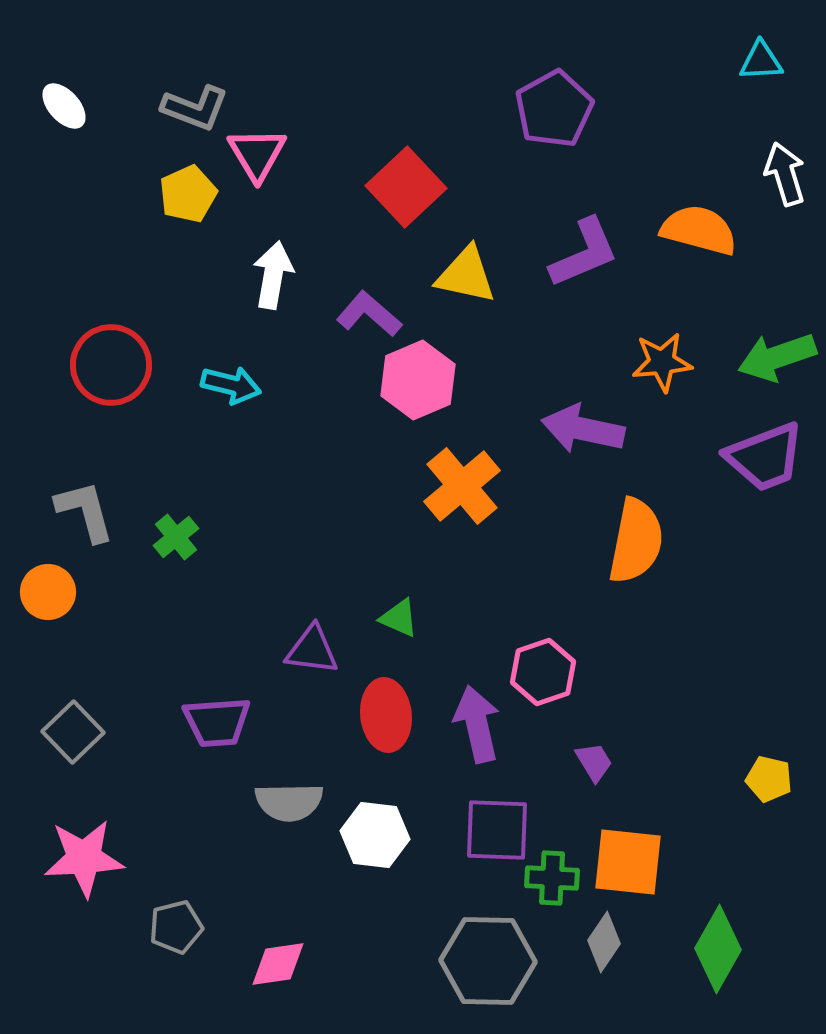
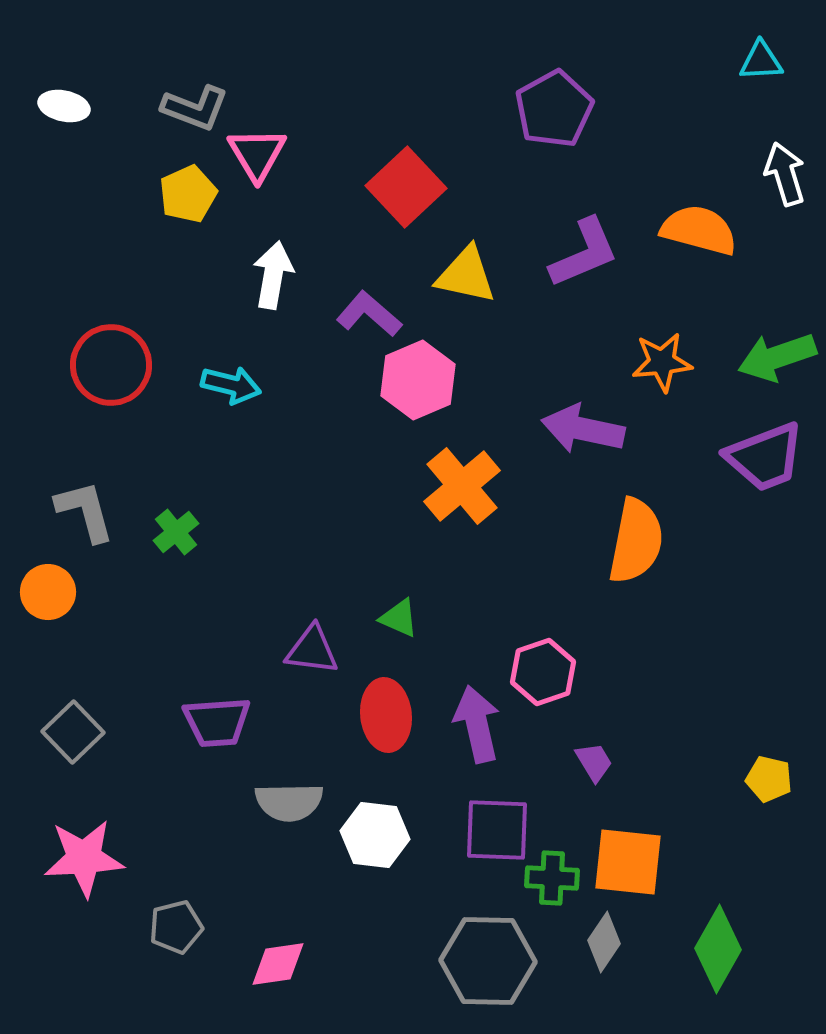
white ellipse at (64, 106): rotated 36 degrees counterclockwise
green cross at (176, 537): moved 5 px up
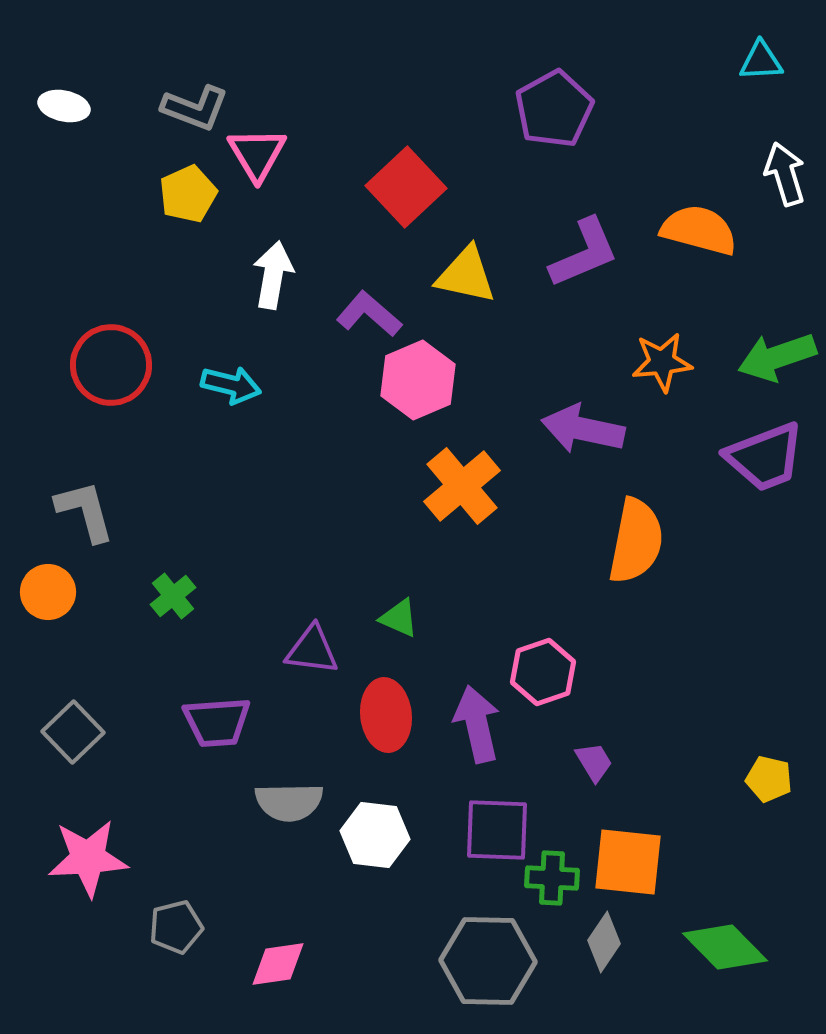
green cross at (176, 532): moved 3 px left, 64 px down
pink star at (84, 858): moved 4 px right
green diamond at (718, 949): moved 7 px right, 2 px up; rotated 74 degrees counterclockwise
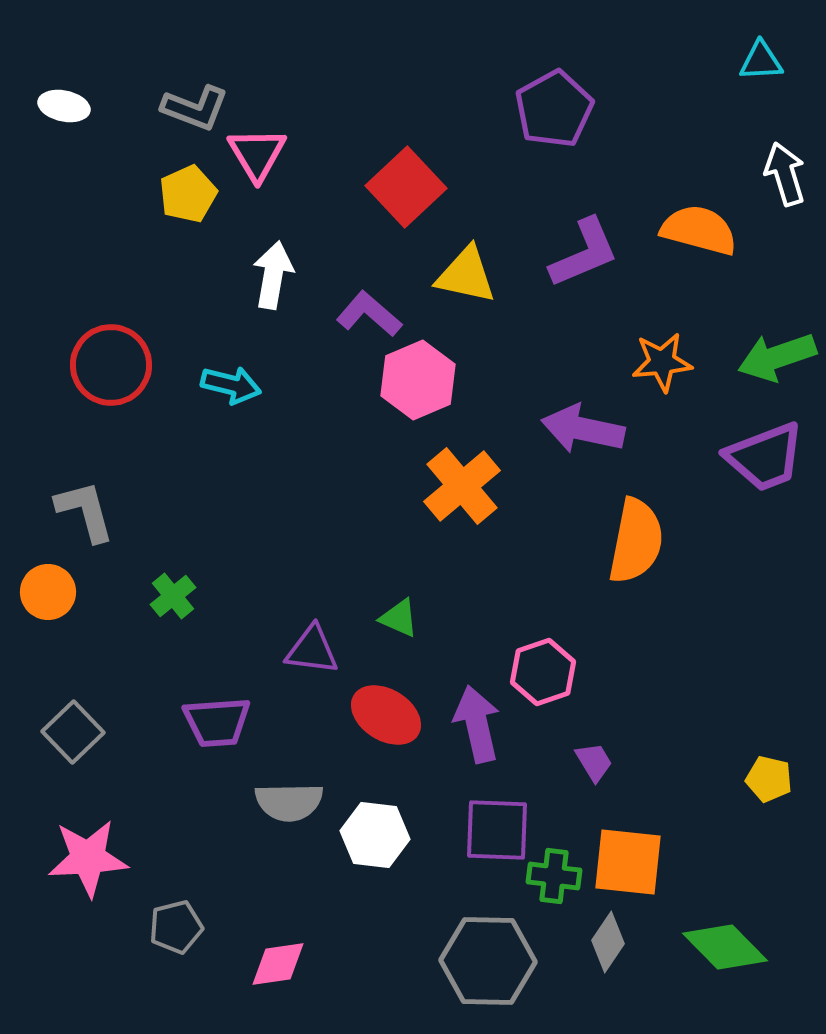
red ellipse at (386, 715): rotated 52 degrees counterclockwise
green cross at (552, 878): moved 2 px right, 2 px up; rotated 4 degrees clockwise
gray diamond at (604, 942): moved 4 px right
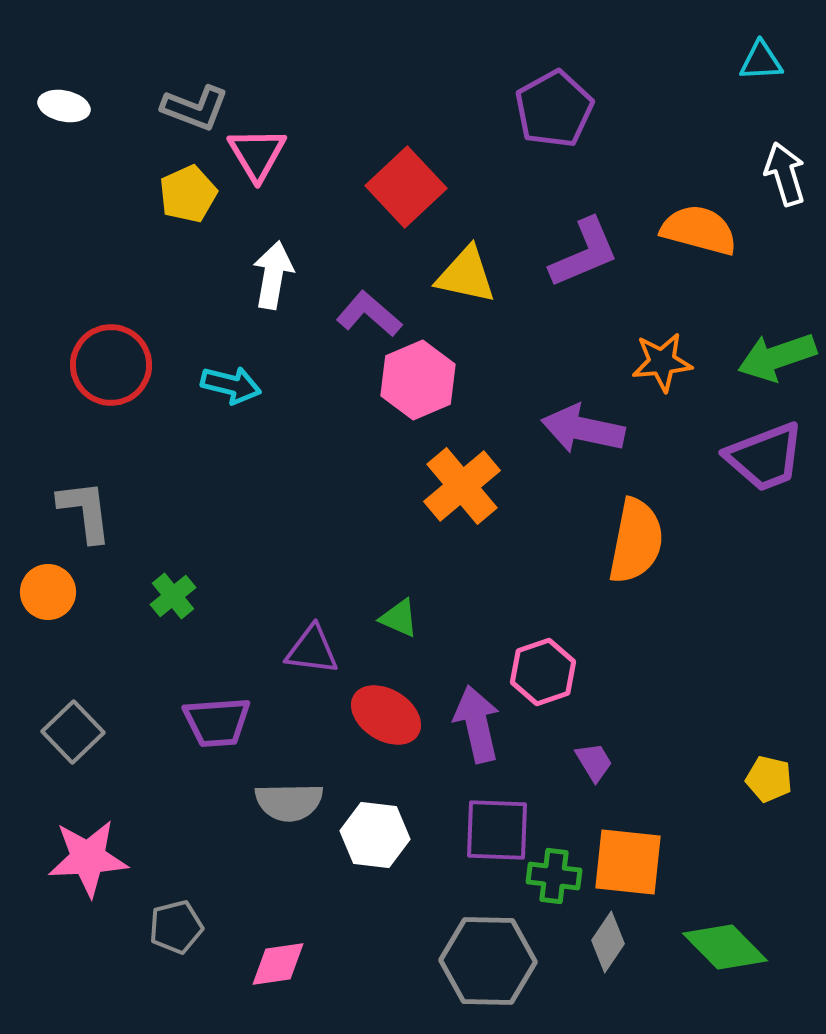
gray L-shape at (85, 511): rotated 8 degrees clockwise
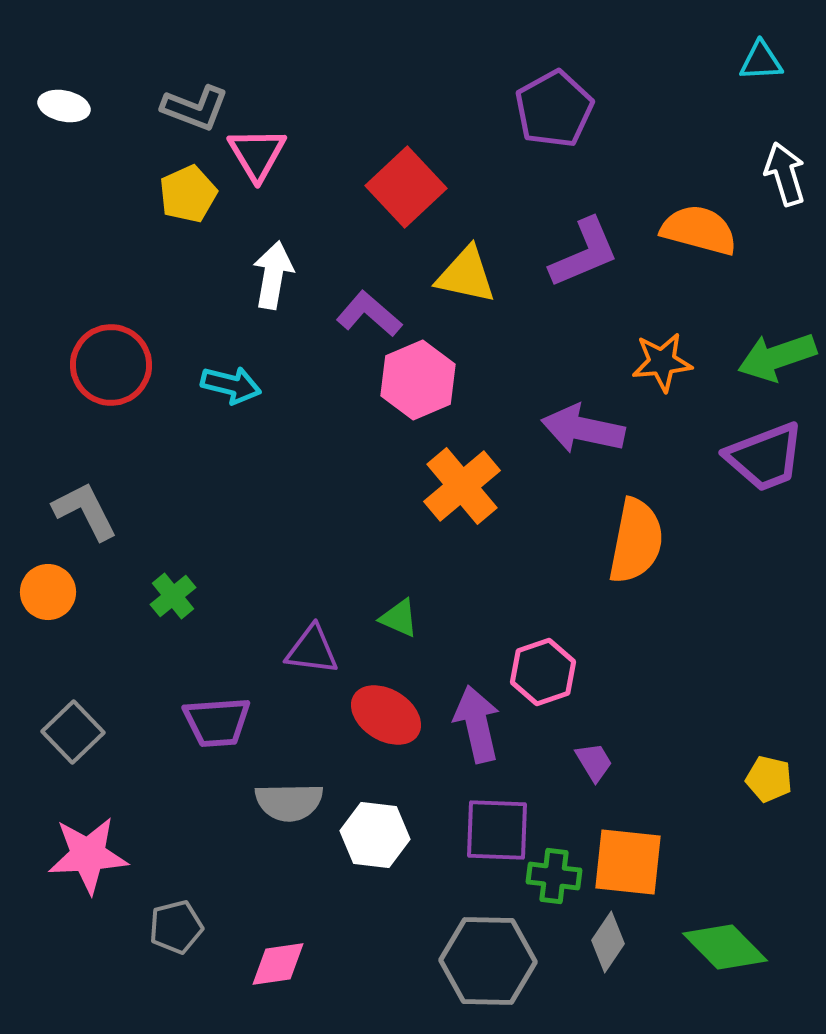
gray L-shape at (85, 511): rotated 20 degrees counterclockwise
pink star at (88, 858): moved 3 px up
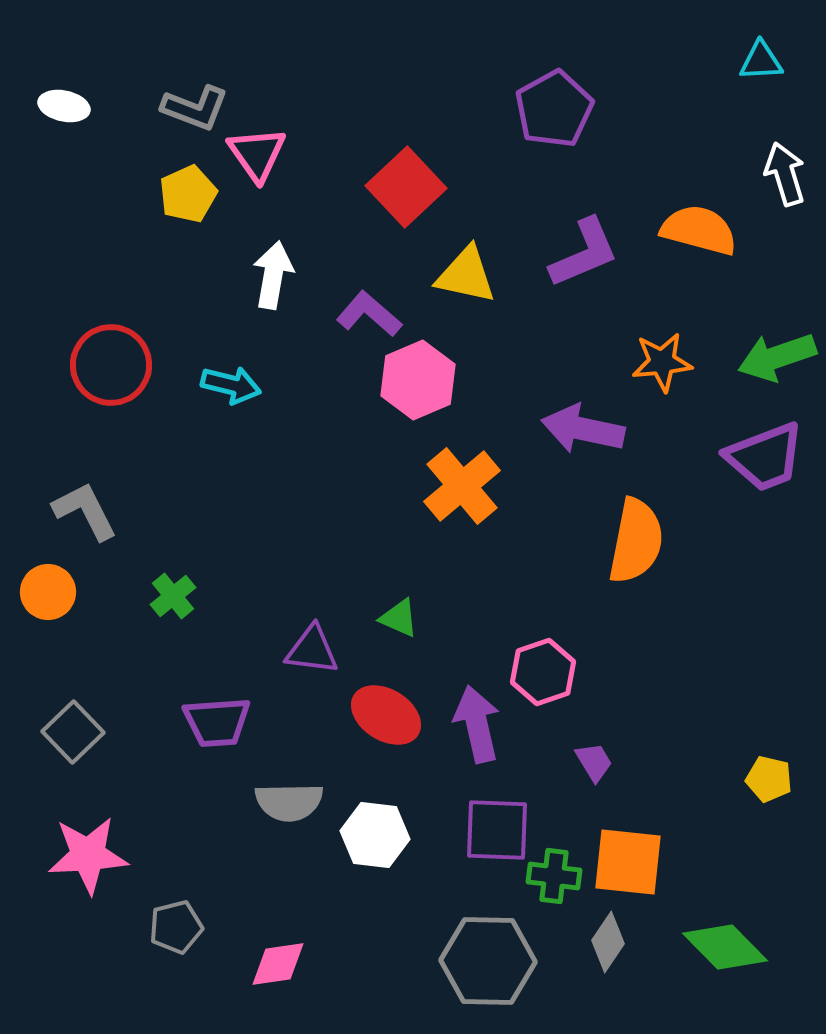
pink triangle at (257, 154): rotated 4 degrees counterclockwise
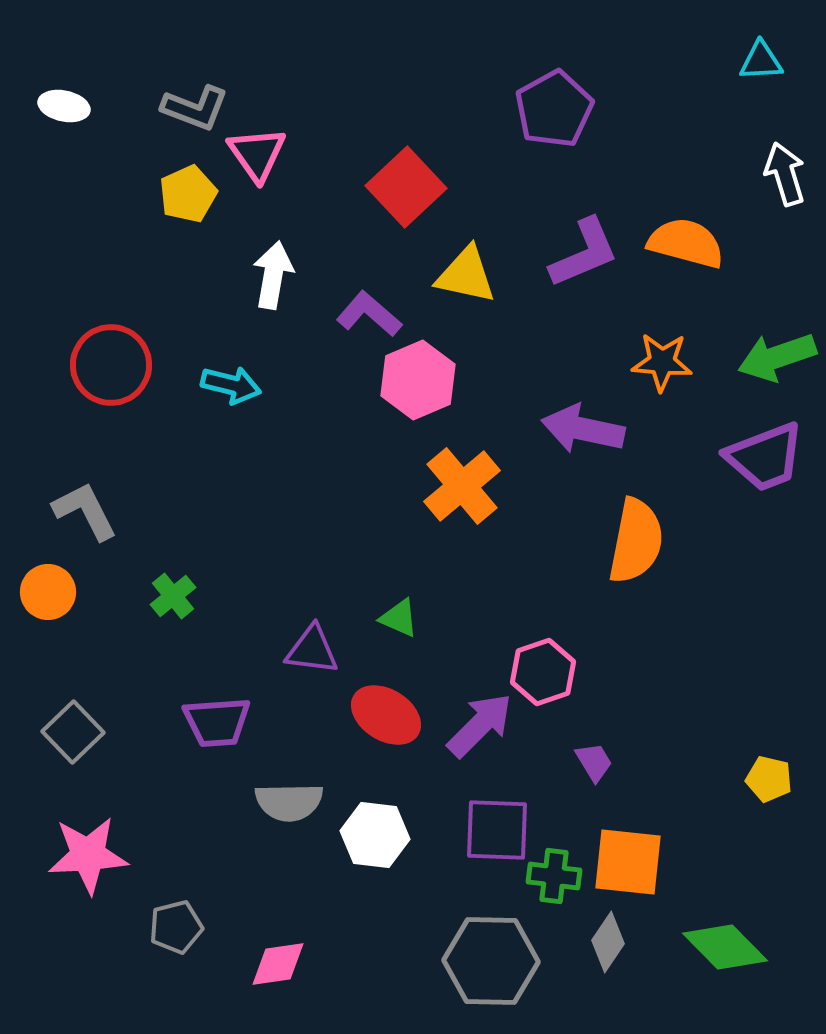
orange semicircle at (699, 230): moved 13 px left, 13 px down
orange star at (662, 362): rotated 10 degrees clockwise
purple arrow at (477, 724): moved 3 px right, 1 px down; rotated 58 degrees clockwise
gray hexagon at (488, 961): moved 3 px right
